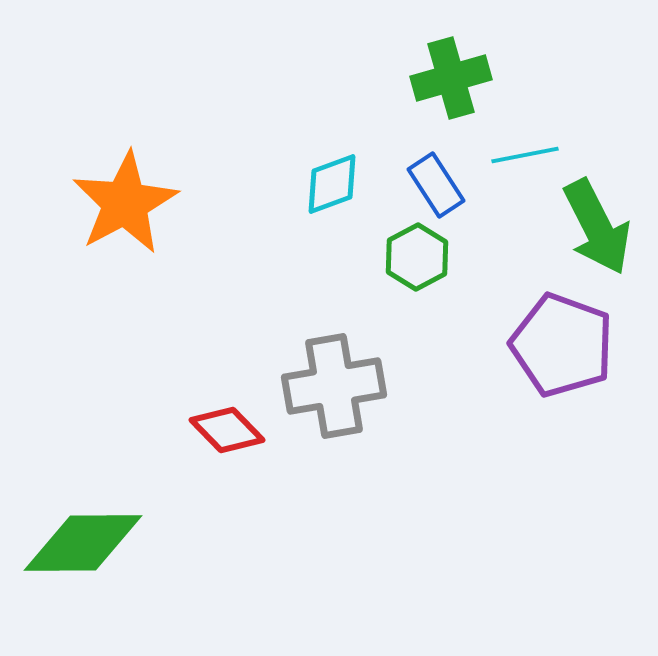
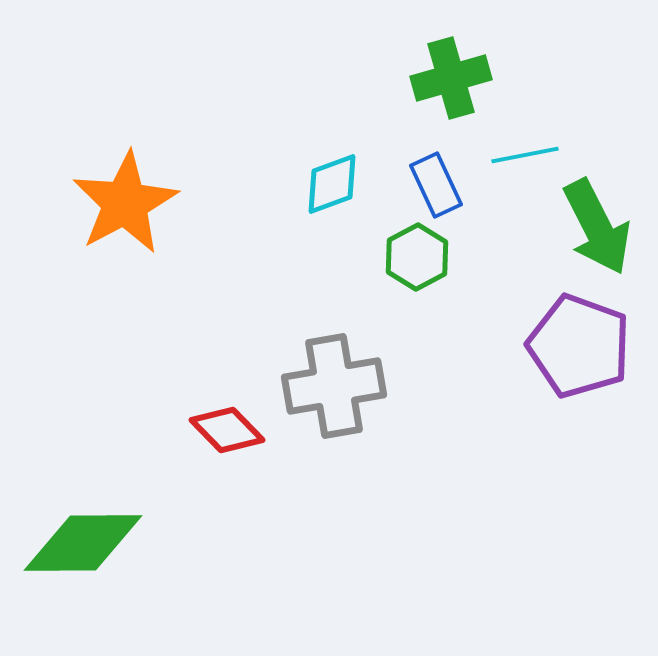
blue rectangle: rotated 8 degrees clockwise
purple pentagon: moved 17 px right, 1 px down
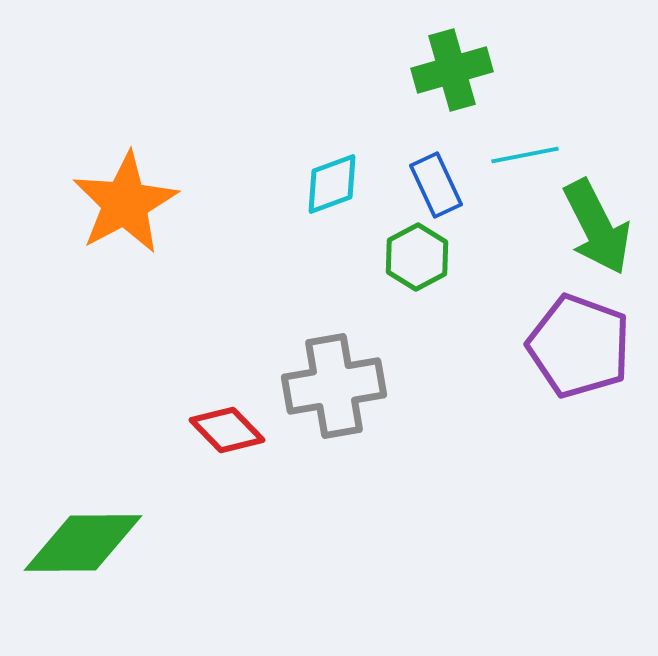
green cross: moved 1 px right, 8 px up
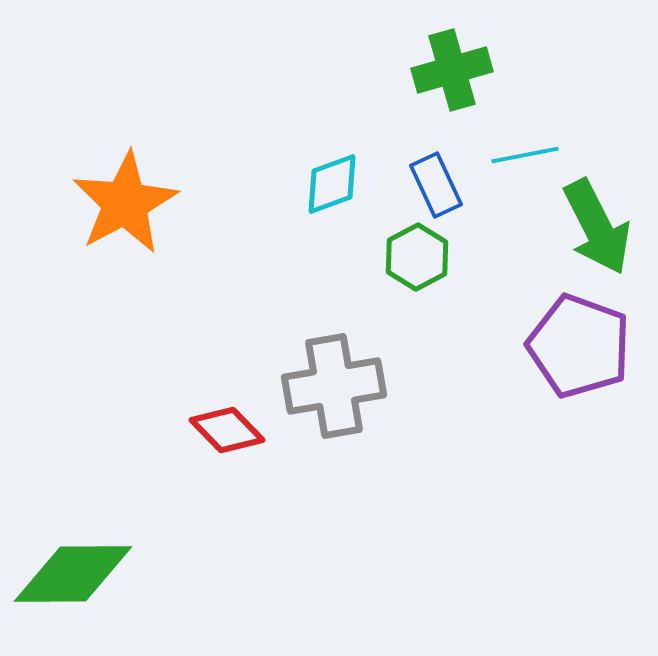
green diamond: moved 10 px left, 31 px down
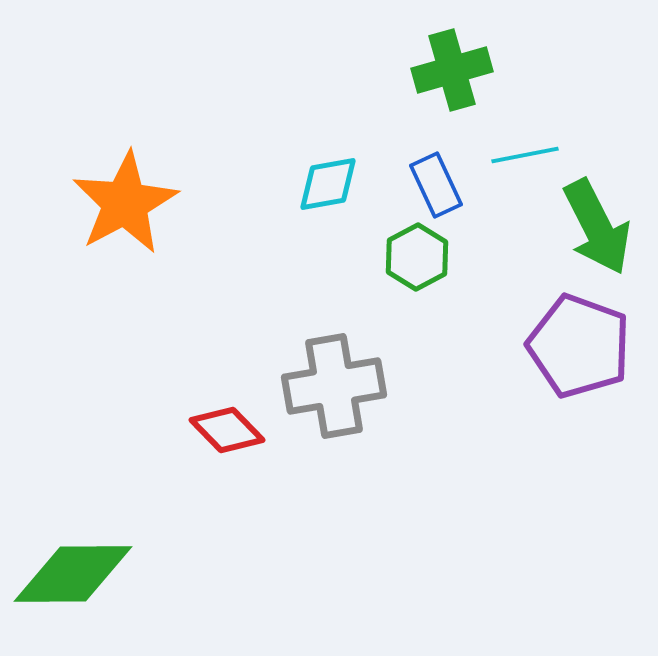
cyan diamond: moved 4 px left; rotated 10 degrees clockwise
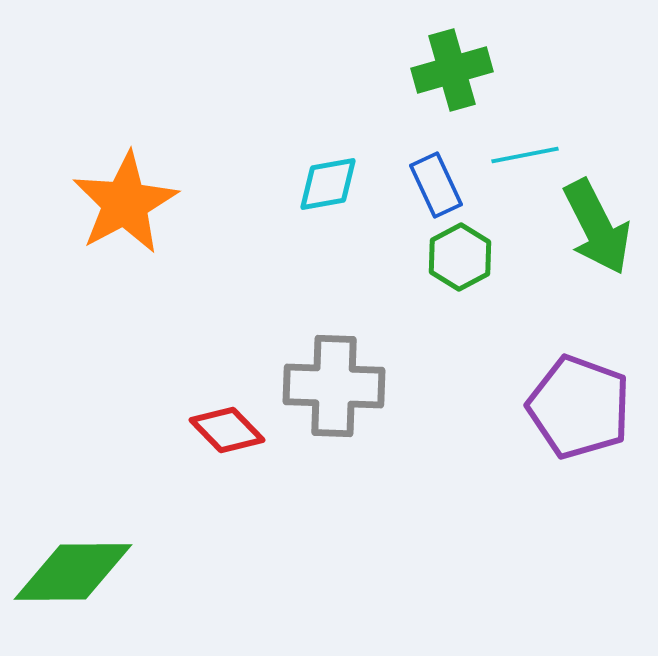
green hexagon: moved 43 px right
purple pentagon: moved 61 px down
gray cross: rotated 12 degrees clockwise
green diamond: moved 2 px up
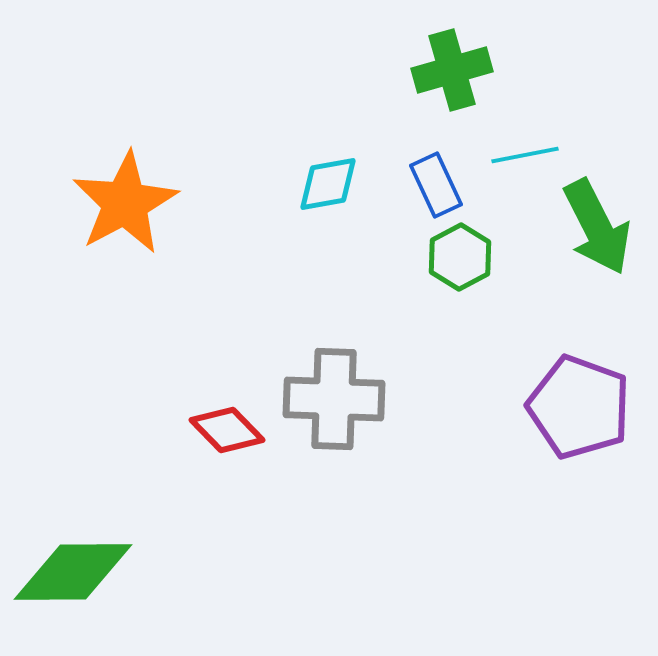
gray cross: moved 13 px down
